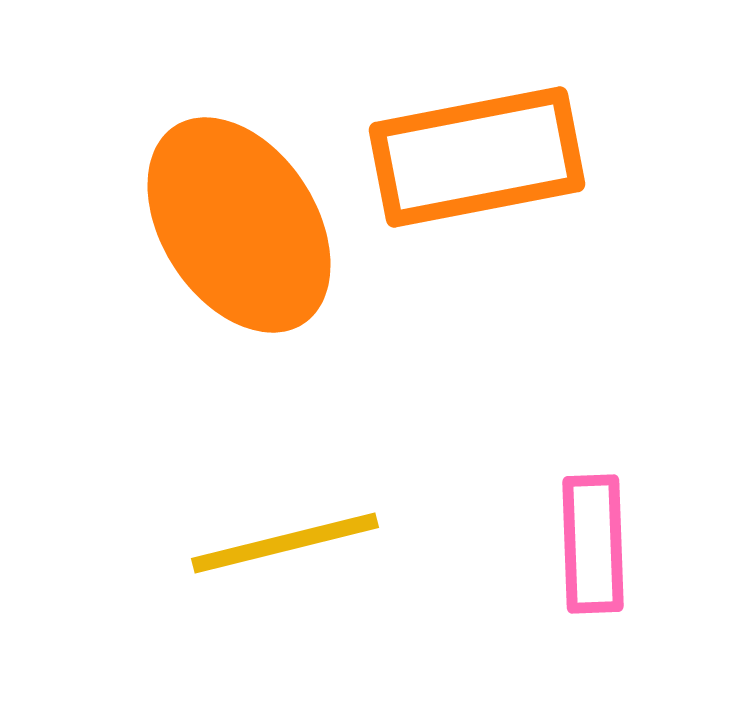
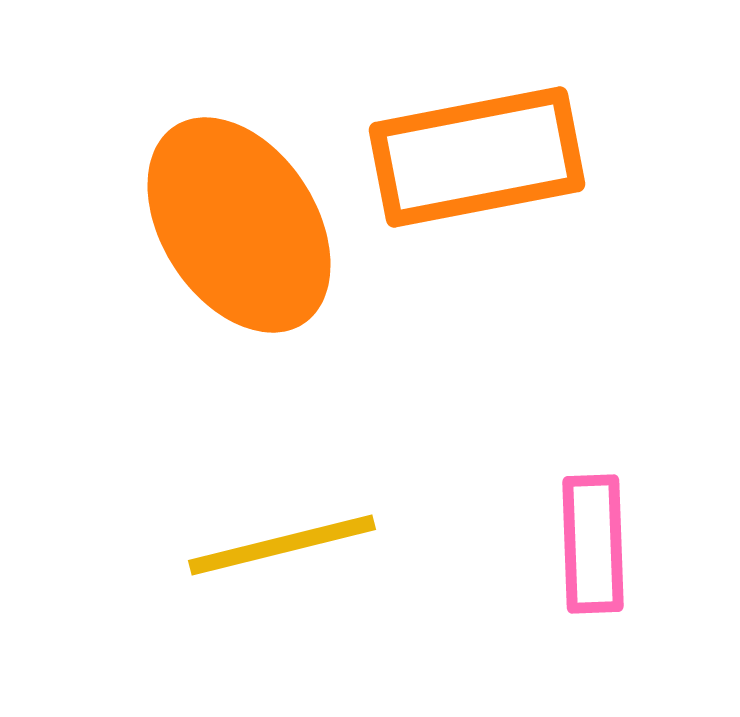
yellow line: moved 3 px left, 2 px down
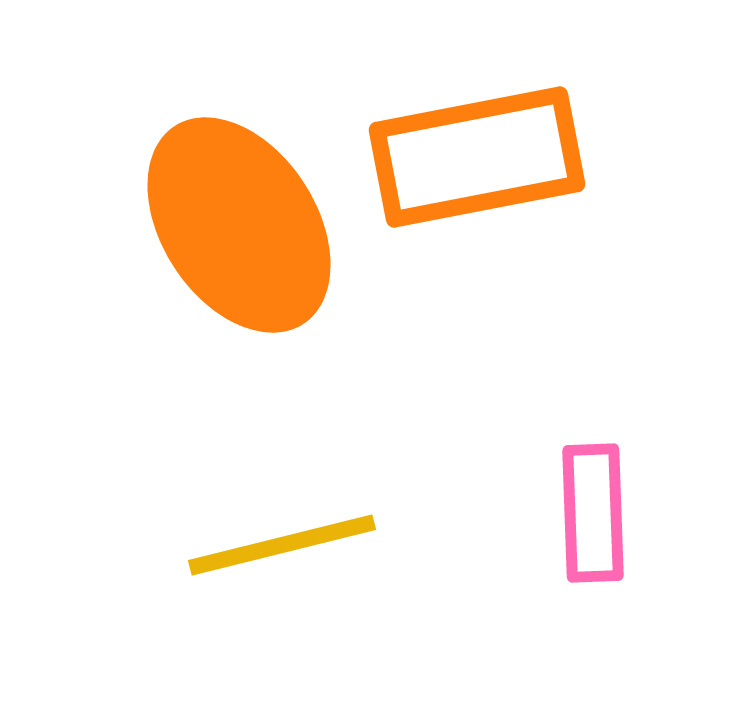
pink rectangle: moved 31 px up
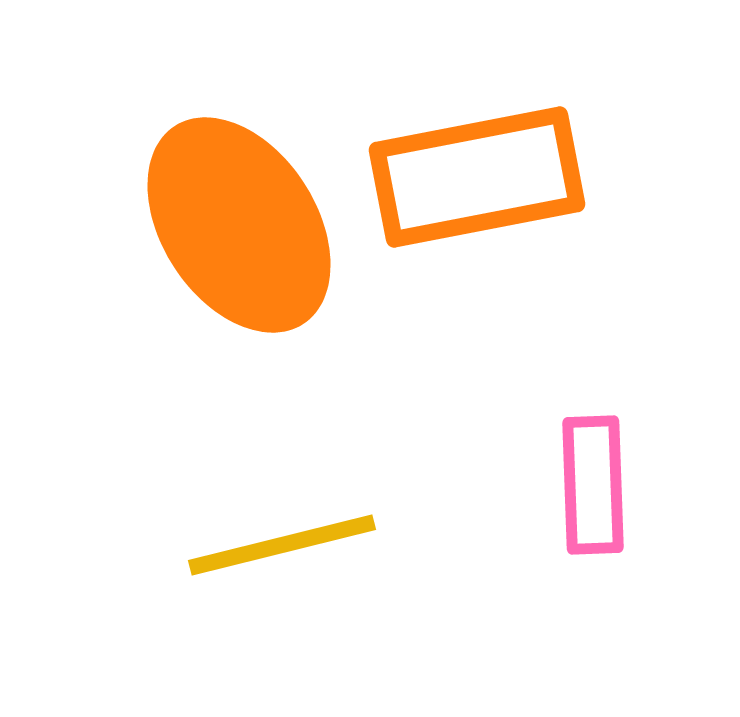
orange rectangle: moved 20 px down
pink rectangle: moved 28 px up
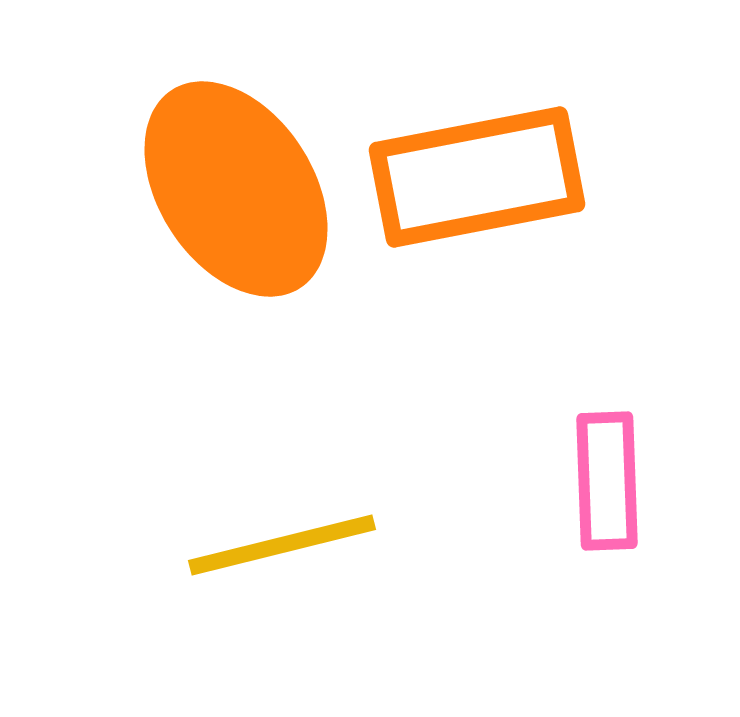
orange ellipse: moved 3 px left, 36 px up
pink rectangle: moved 14 px right, 4 px up
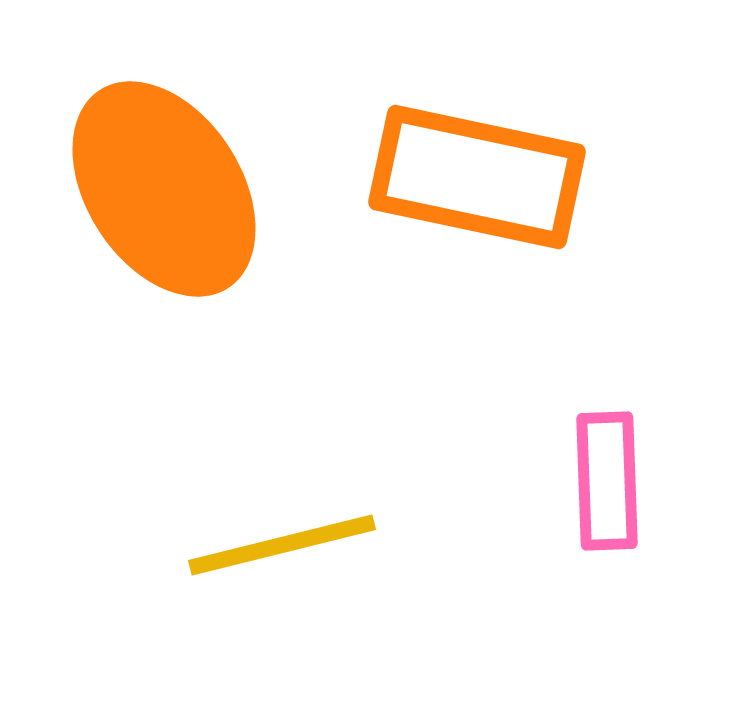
orange rectangle: rotated 23 degrees clockwise
orange ellipse: moved 72 px left
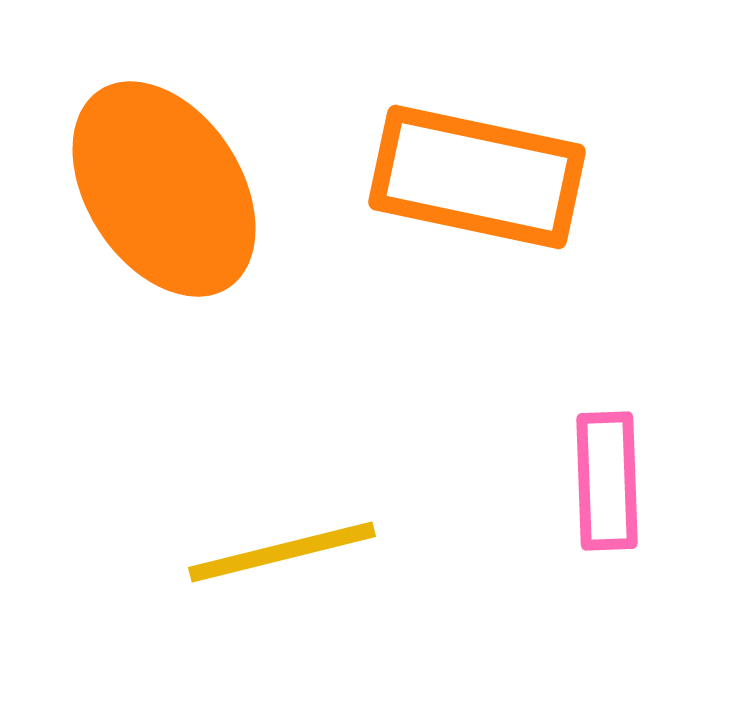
yellow line: moved 7 px down
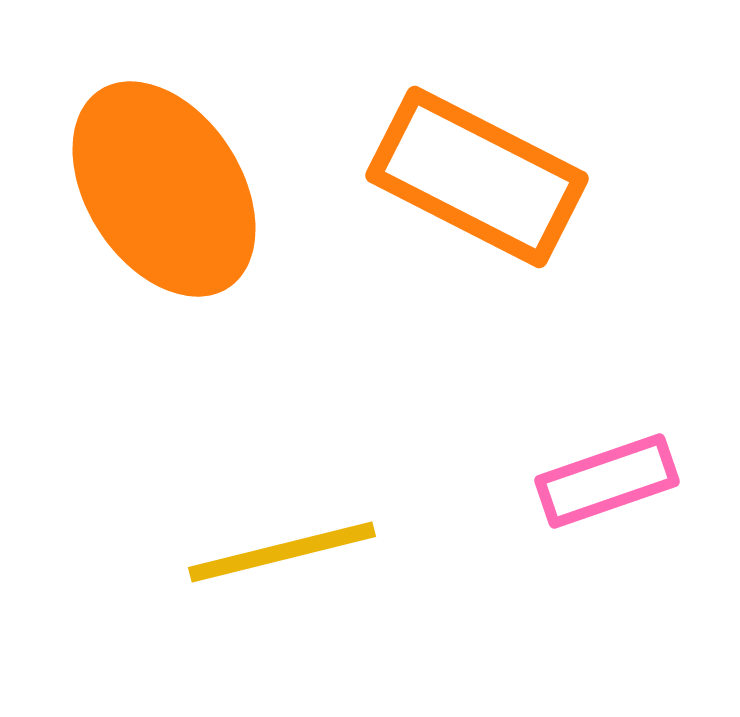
orange rectangle: rotated 15 degrees clockwise
pink rectangle: rotated 73 degrees clockwise
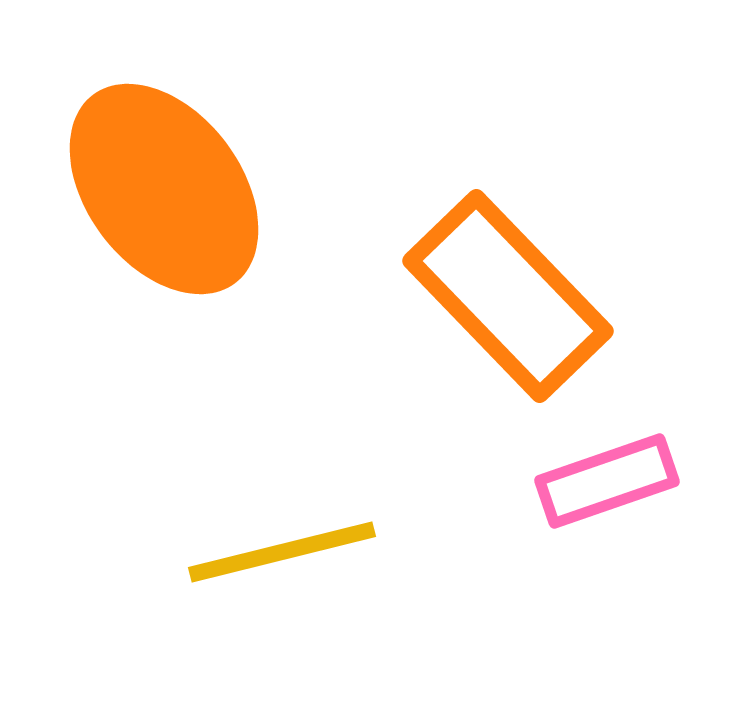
orange rectangle: moved 31 px right, 119 px down; rotated 19 degrees clockwise
orange ellipse: rotated 4 degrees counterclockwise
